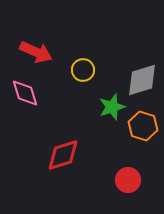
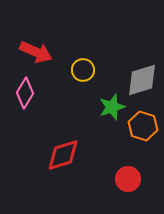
pink diamond: rotated 48 degrees clockwise
red circle: moved 1 px up
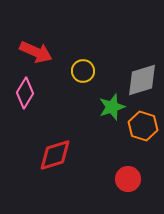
yellow circle: moved 1 px down
red diamond: moved 8 px left
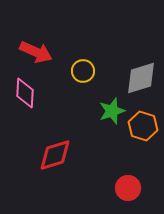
gray diamond: moved 1 px left, 2 px up
pink diamond: rotated 28 degrees counterclockwise
green star: moved 4 px down
red circle: moved 9 px down
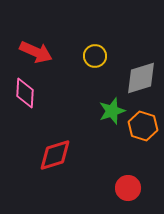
yellow circle: moved 12 px right, 15 px up
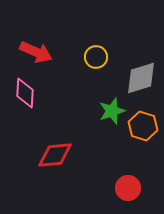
yellow circle: moved 1 px right, 1 px down
red diamond: rotated 12 degrees clockwise
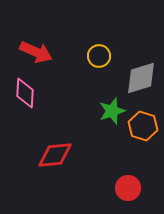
yellow circle: moved 3 px right, 1 px up
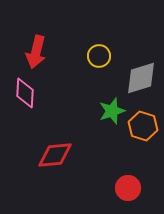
red arrow: rotated 80 degrees clockwise
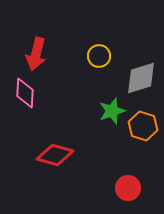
red arrow: moved 2 px down
red diamond: rotated 21 degrees clockwise
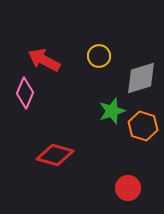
red arrow: moved 8 px right, 6 px down; rotated 104 degrees clockwise
pink diamond: rotated 20 degrees clockwise
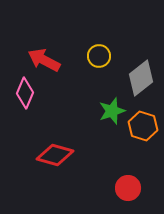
gray diamond: rotated 21 degrees counterclockwise
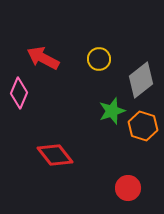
yellow circle: moved 3 px down
red arrow: moved 1 px left, 2 px up
gray diamond: moved 2 px down
pink diamond: moved 6 px left
red diamond: rotated 36 degrees clockwise
